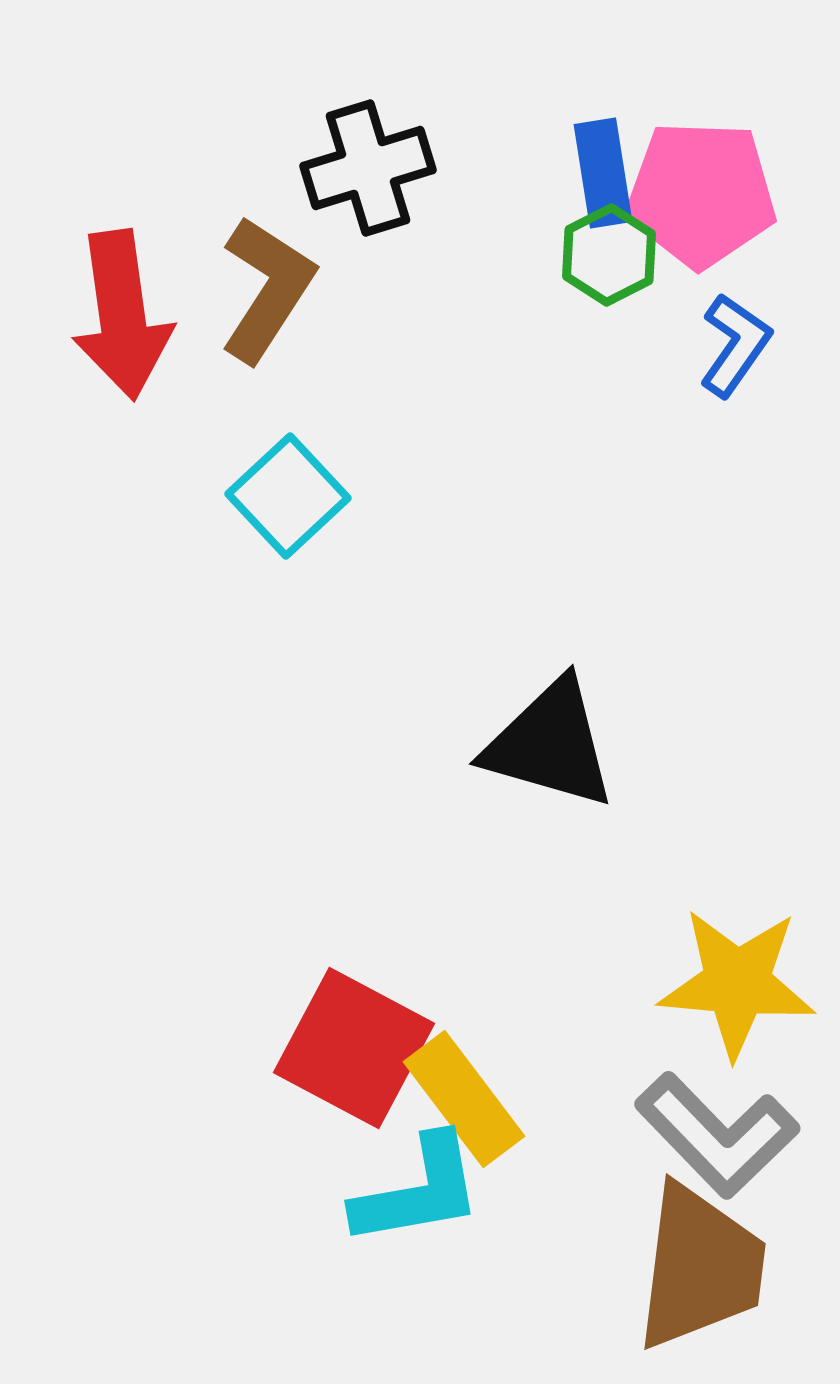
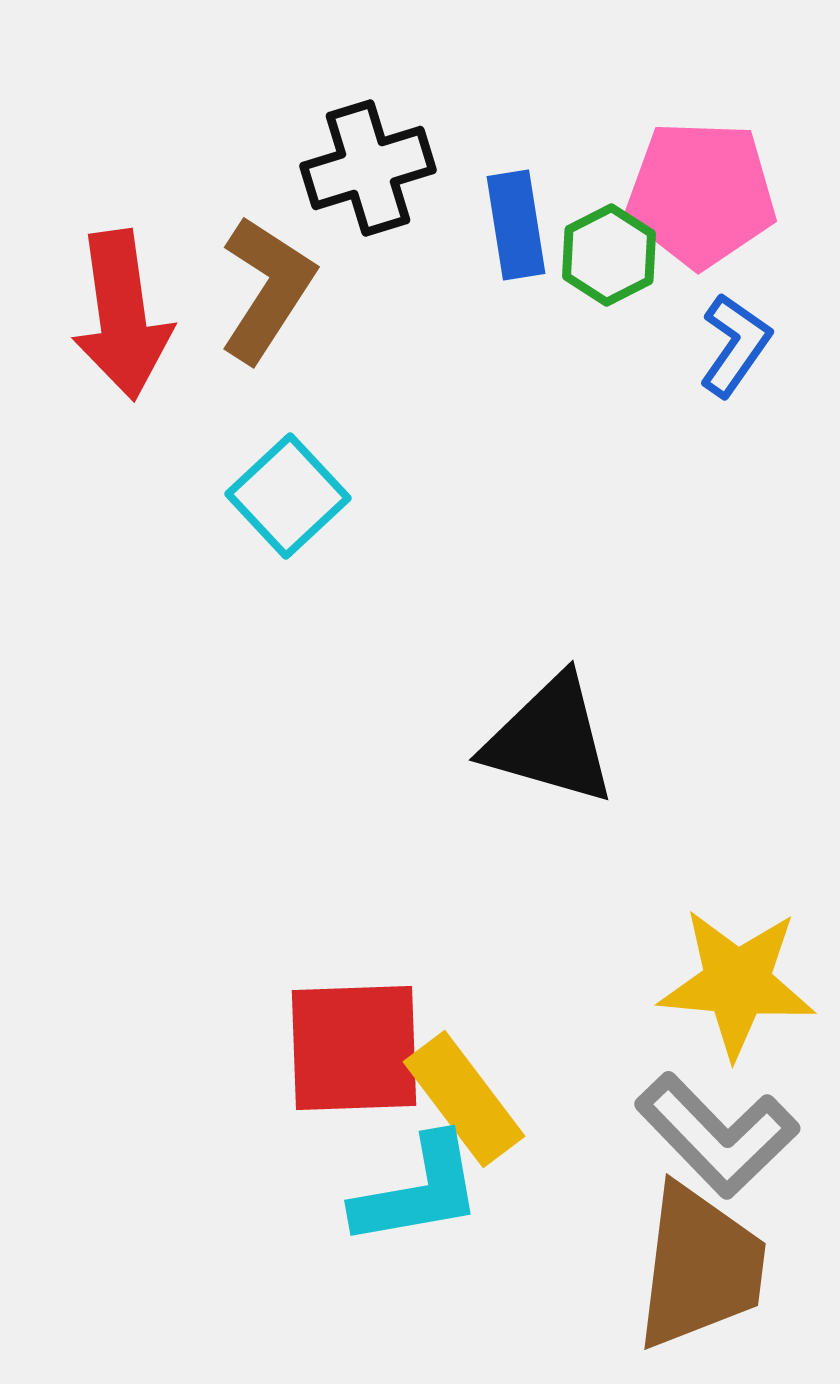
blue rectangle: moved 87 px left, 52 px down
black triangle: moved 4 px up
red square: rotated 30 degrees counterclockwise
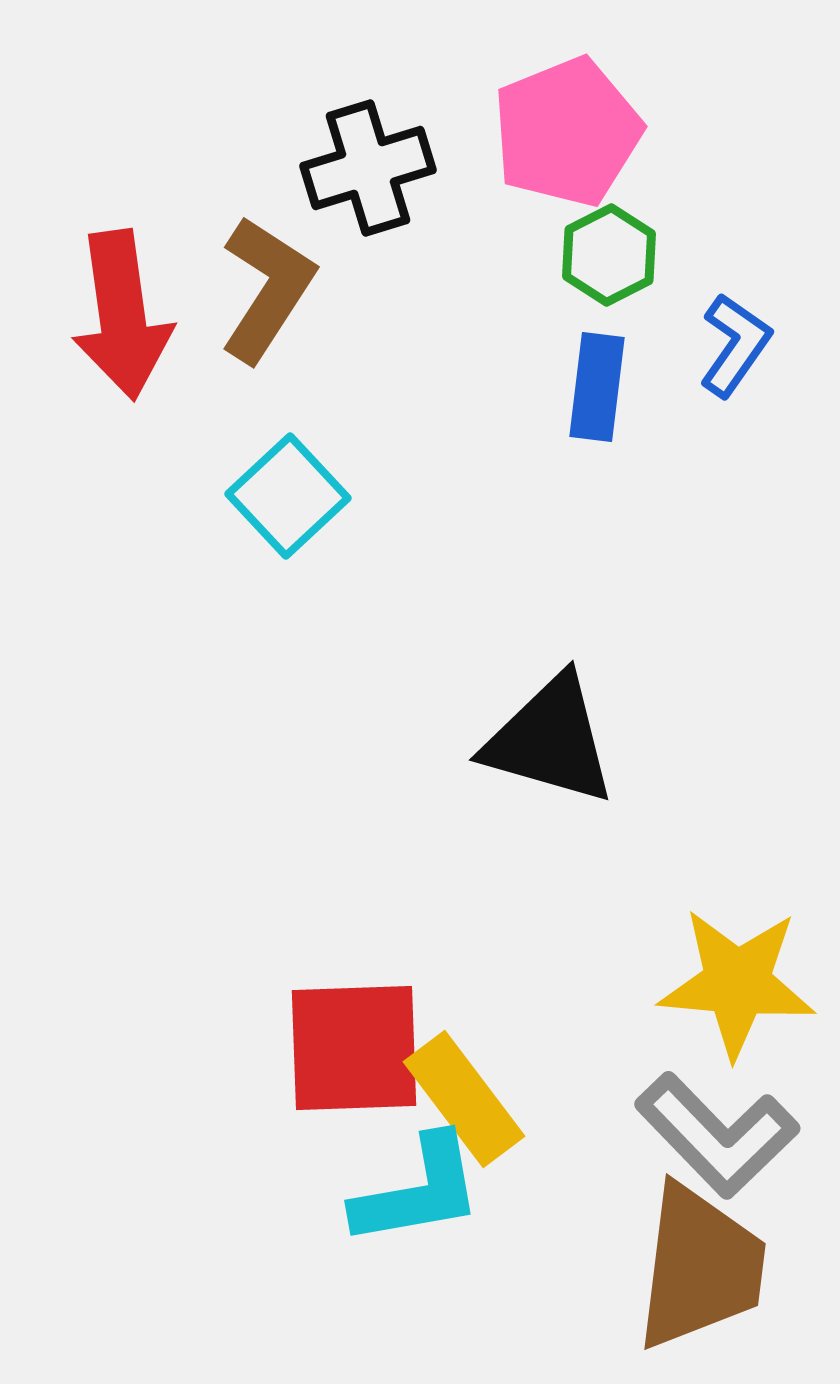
pink pentagon: moved 134 px left, 62 px up; rotated 24 degrees counterclockwise
blue rectangle: moved 81 px right, 162 px down; rotated 16 degrees clockwise
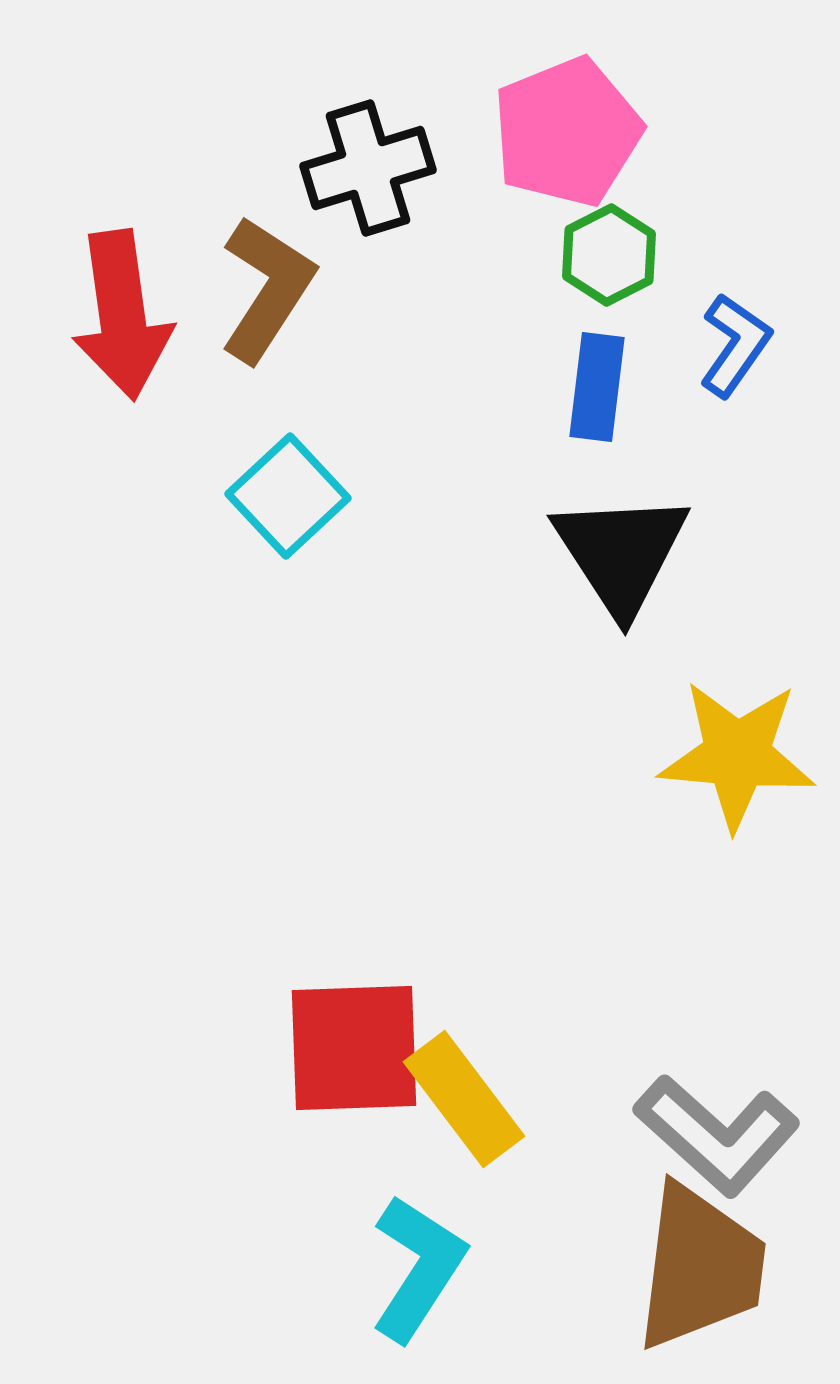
black triangle: moved 71 px right, 187 px up; rotated 41 degrees clockwise
yellow star: moved 228 px up
gray L-shape: rotated 4 degrees counterclockwise
cyan L-shape: moved 77 px down; rotated 47 degrees counterclockwise
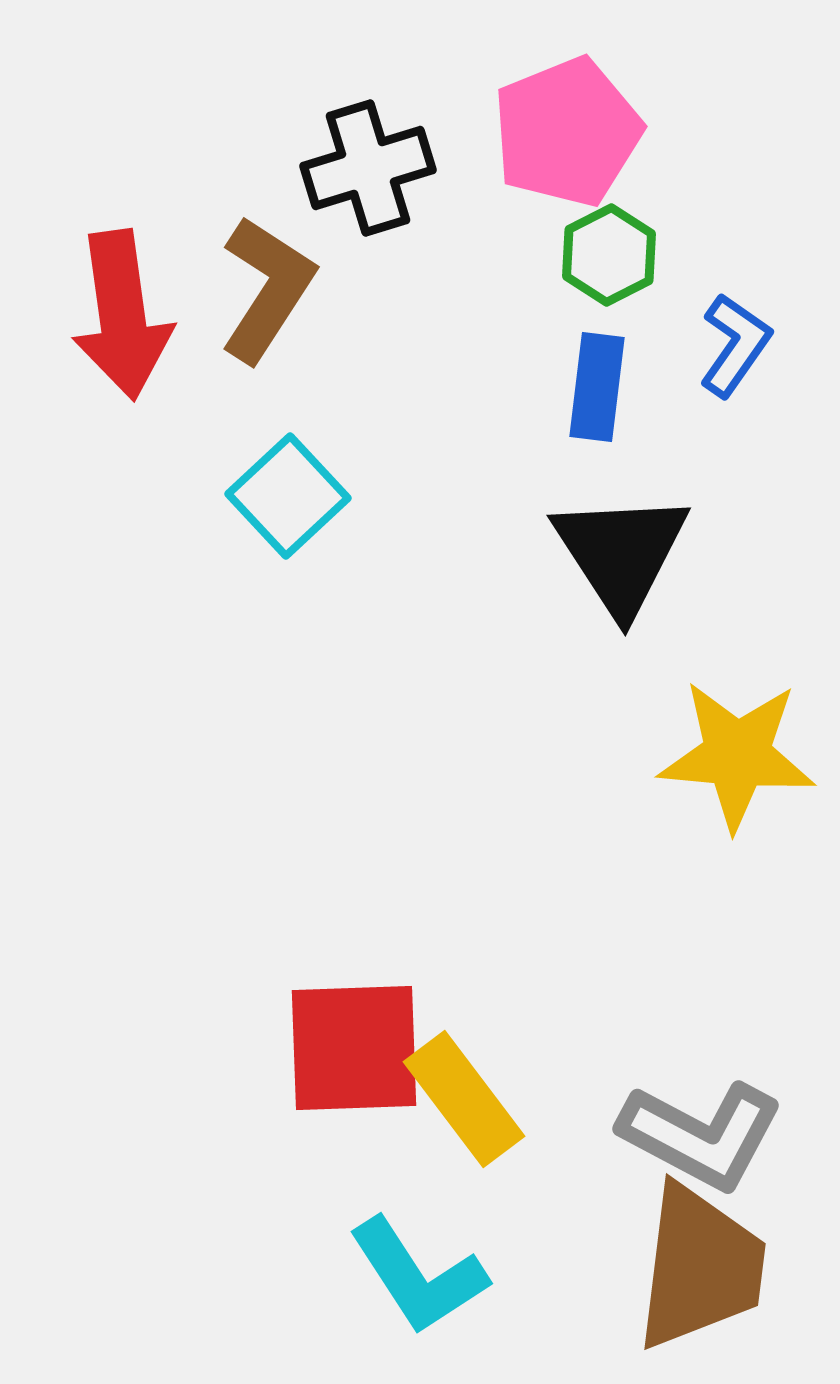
gray L-shape: moved 16 px left; rotated 14 degrees counterclockwise
cyan L-shape: moved 8 px down; rotated 114 degrees clockwise
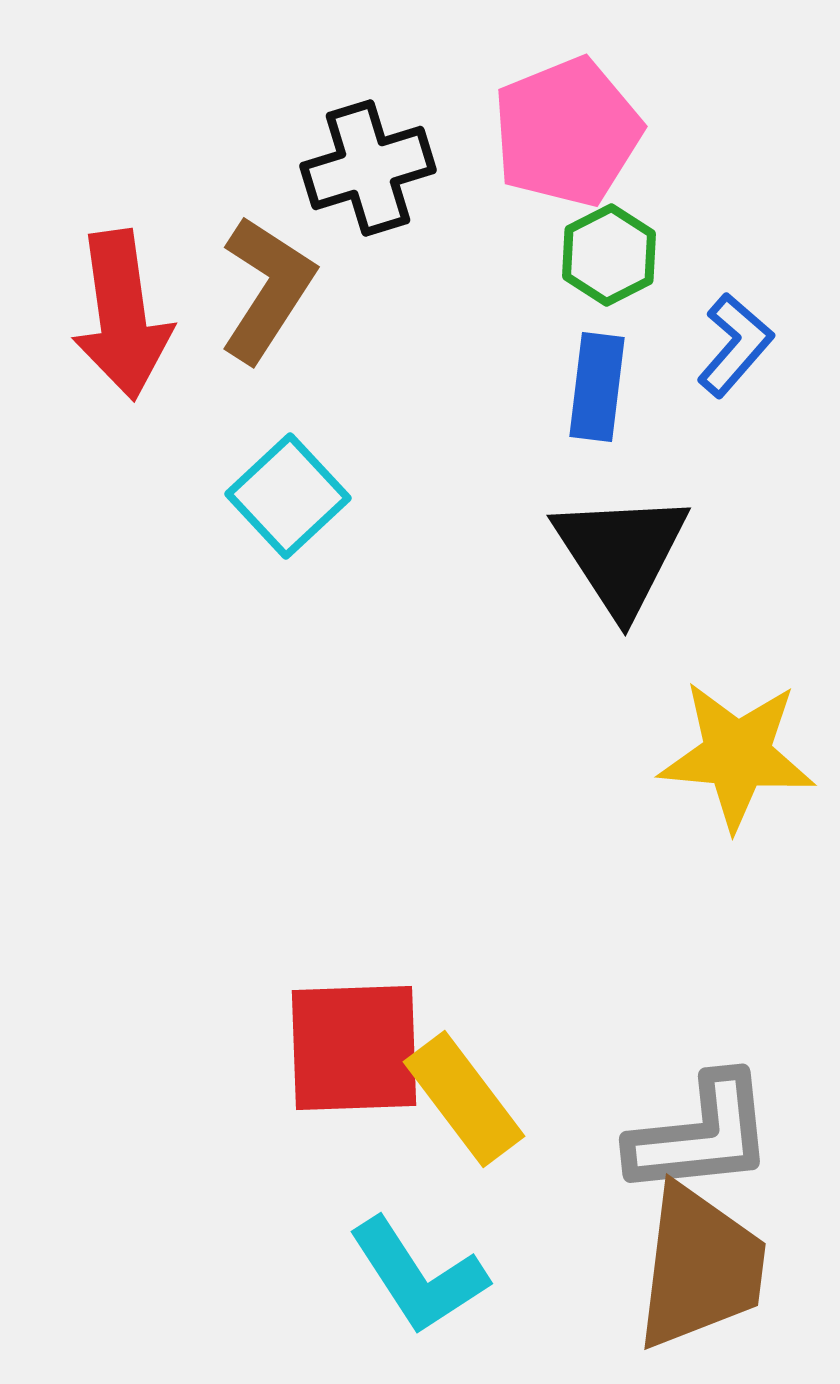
blue L-shape: rotated 6 degrees clockwise
gray L-shape: rotated 34 degrees counterclockwise
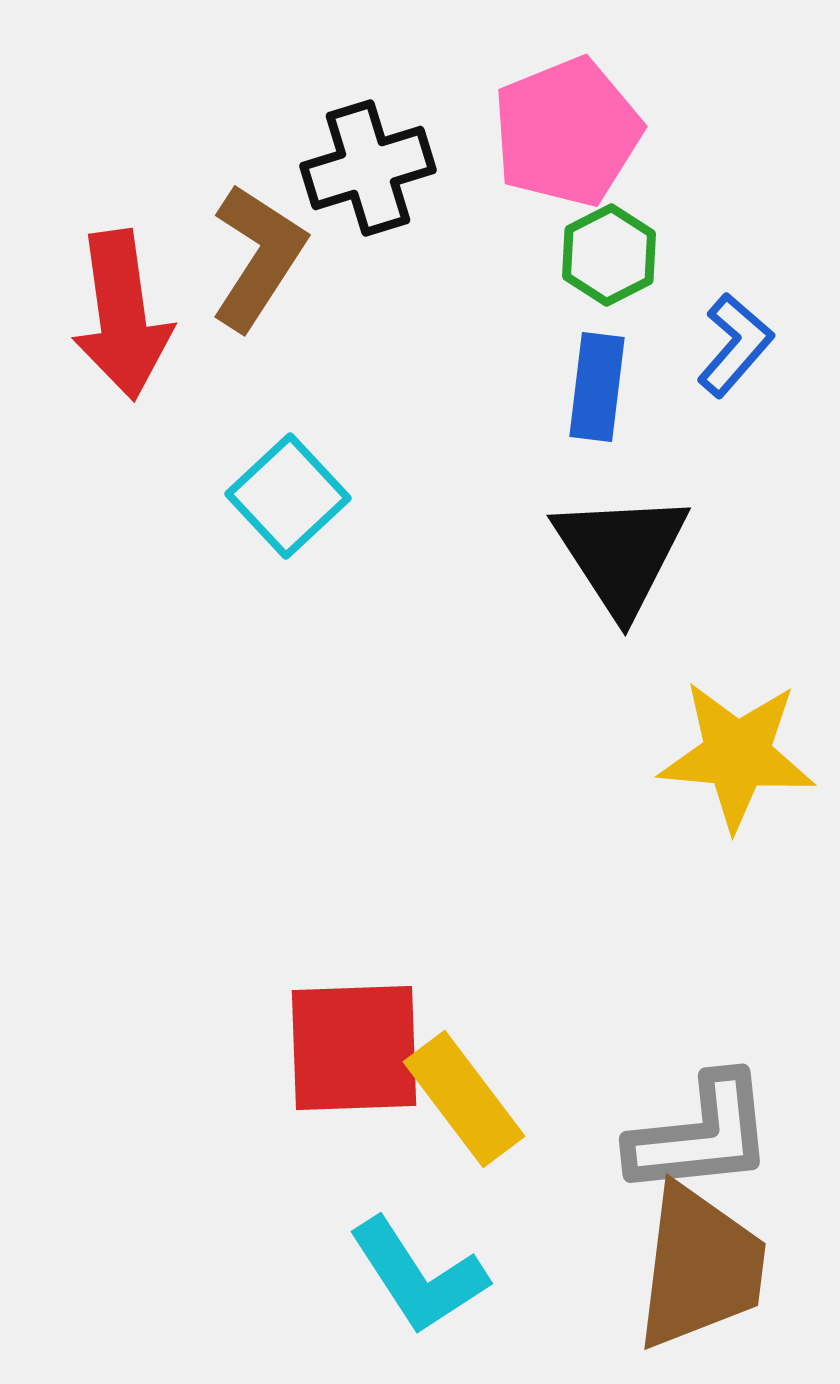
brown L-shape: moved 9 px left, 32 px up
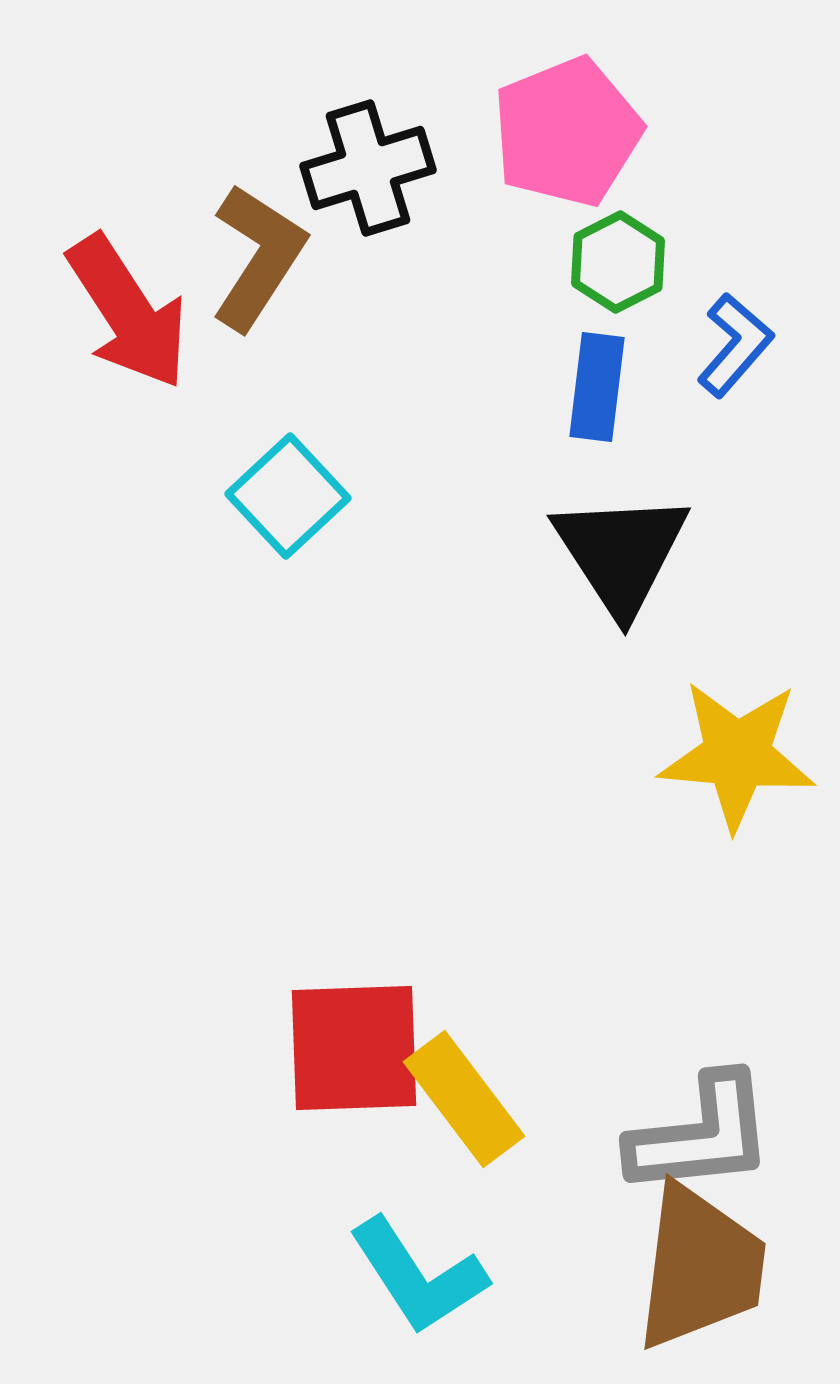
green hexagon: moved 9 px right, 7 px down
red arrow: moved 6 px right, 3 px up; rotated 25 degrees counterclockwise
